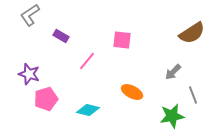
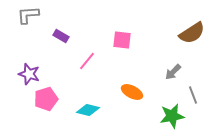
gray L-shape: moved 2 px left; rotated 30 degrees clockwise
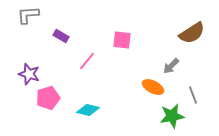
gray arrow: moved 2 px left, 6 px up
orange ellipse: moved 21 px right, 5 px up
pink pentagon: moved 2 px right, 1 px up
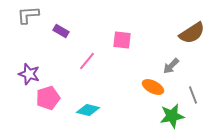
purple rectangle: moved 5 px up
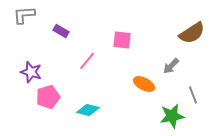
gray L-shape: moved 4 px left
purple star: moved 2 px right, 2 px up
orange ellipse: moved 9 px left, 3 px up
pink pentagon: moved 1 px up
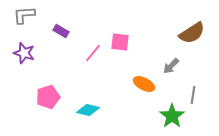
pink square: moved 2 px left, 2 px down
pink line: moved 6 px right, 8 px up
purple star: moved 7 px left, 19 px up
gray line: rotated 30 degrees clockwise
green star: rotated 25 degrees counterclockwise
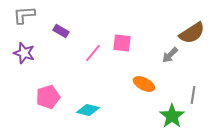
pink square: moved 2 px right, 1 px down
gray arrow: moved 1 px left, 11 px up
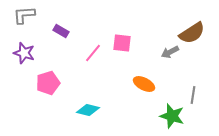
gray arrow: moved 3 px up; rotated 18 degrees clockwise
pink pentagon: moved 14 px up
green star: rotated 20 degrees counterclockwise
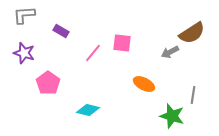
pink pentagon: rotated 20 degrees counterclockwise
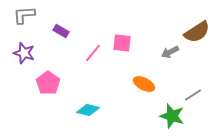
brown semicircle: moved 5 px right, 1 px up
gray line: rotated 48 degrees clockwise
